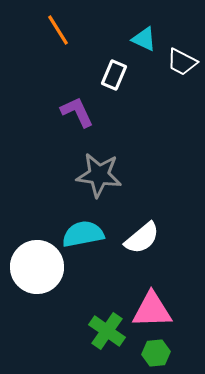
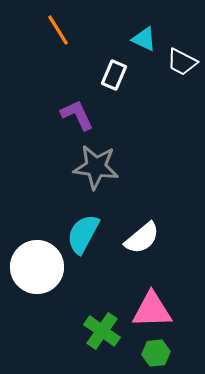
purple L-shape: moved 3 px down
gray star: moved 3 px left, 8 px up
cyan semicircle: rotated 51 degrees counterclockwise
green cross: moved 5 px left
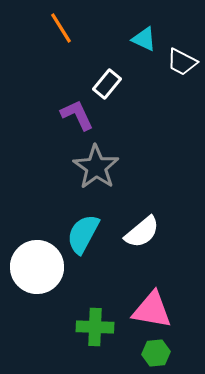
orange line: moved 3 px right, 2 px up
white rectangle: moved 7 px left, 9 px down; rotated 16 degrees clockwise
gray star: rotated 27 degrees clockwise
white semicircle: moved 6 px up
pink triangle: rotated 12 degrees clockwise
green cross: moved 7 px left, 4 px up; rotated 33 degrees counterclockwise
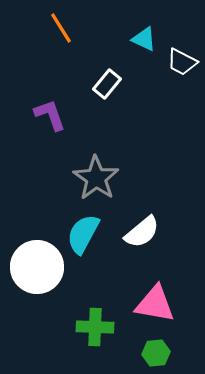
purple L-shape: moved 27 px left; rotated 6 degrees clockwise
gray star: moved 11 px down
pink triangle: moved 3 px right, 6 px up
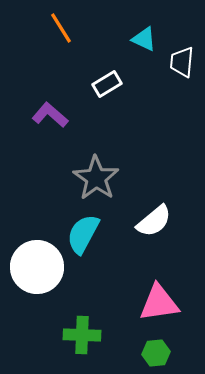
white trapezoid: rotated 68 degrees clockwise
white rectangle: rotated 20 degrees clockwise
purple L-shape: rotated 30 degrees counterclockwise
white semicircle: moved 12 px right, 11 px up
pink triangle: moved 4 px right, 1 px up; rotated 18 degrees counterclockwise
green cross: moved 13 px left, 8 px down
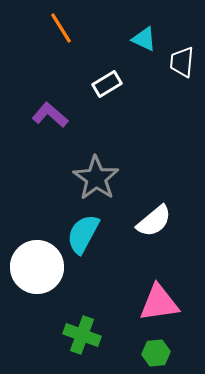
green cross: rotated 18 degrees clockwise
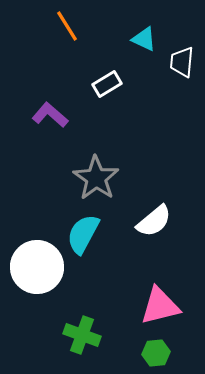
orange line: moved 6 px right, 2 px up
pink triangle: moved 1 px right, 3 px down; rotated 6 degrees counterclockwise
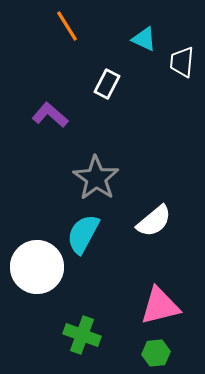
white rectangle: rotated 32 degrees counterclockwise
